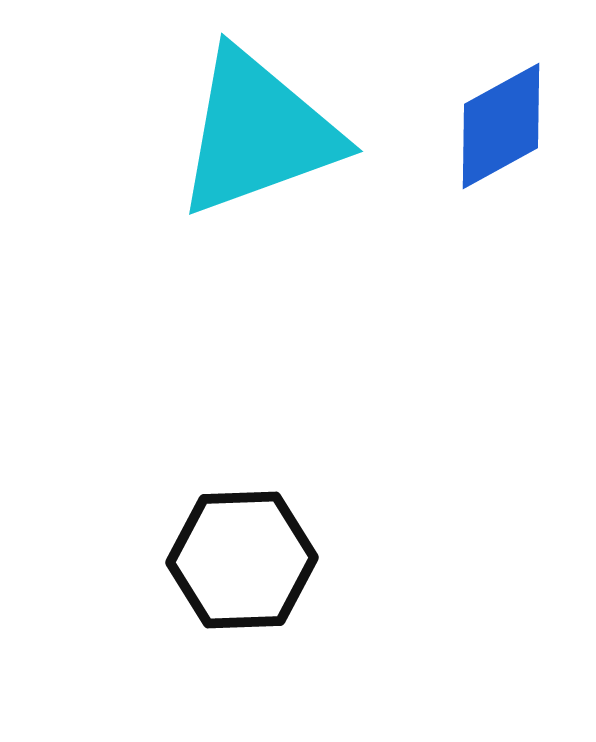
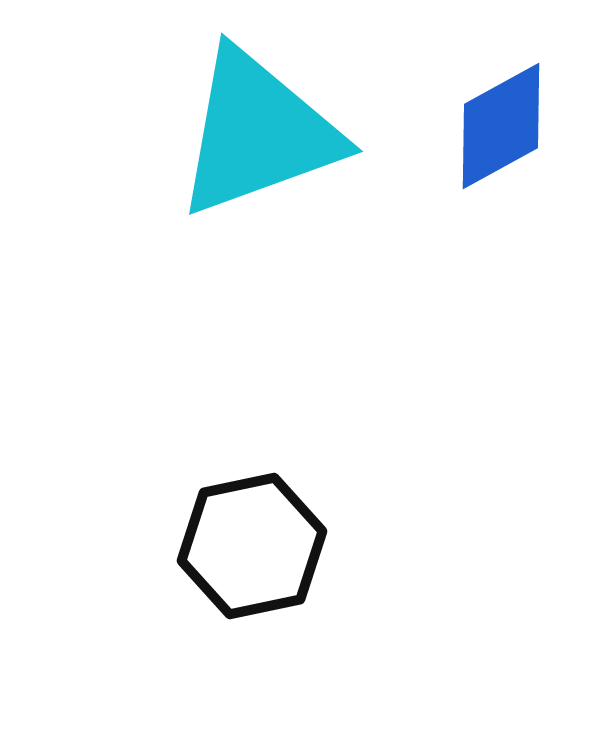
black hexagon: moved 10 px right, 14 px up; rotated 10 degrees counterclockwise
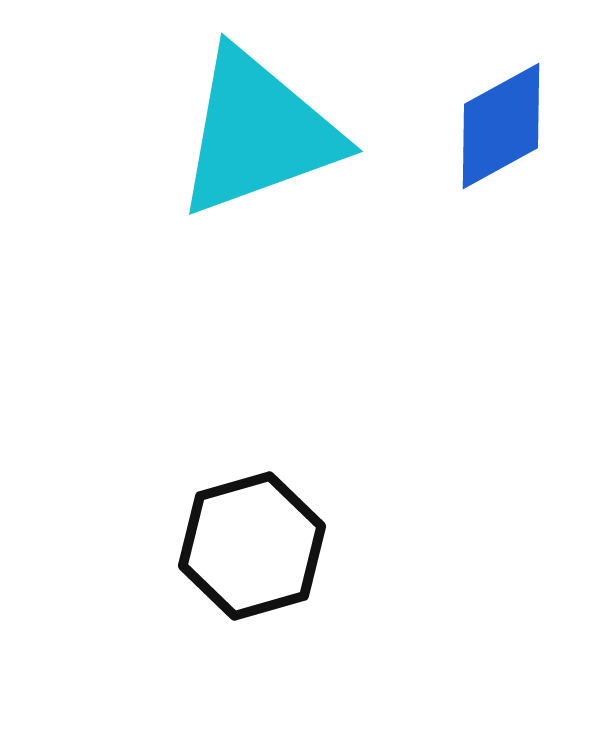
black hexagon: rotated 4 degrees counterclockwise
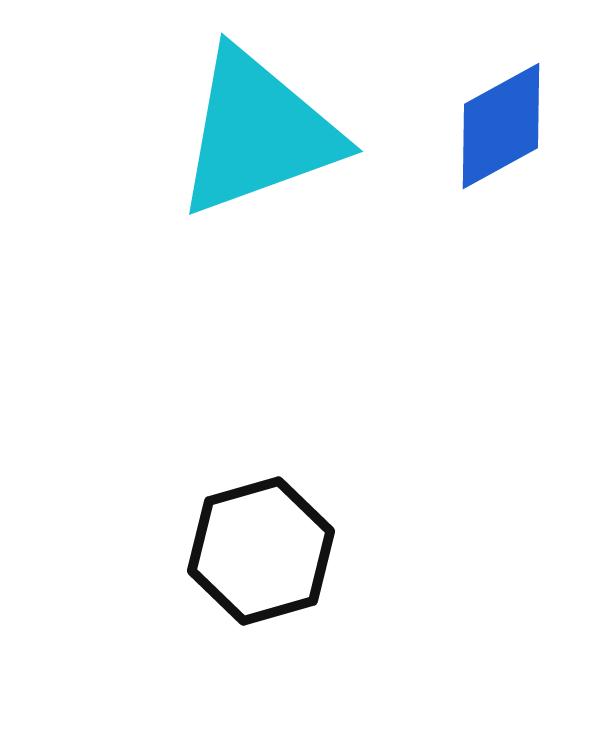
black hexagon: moved 9 px right, 5 px down
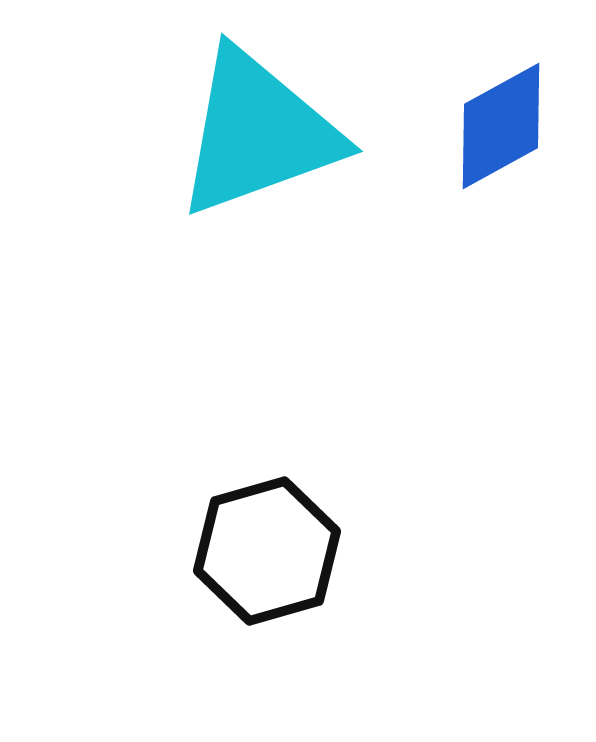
black hexagon: moved 6 px right
